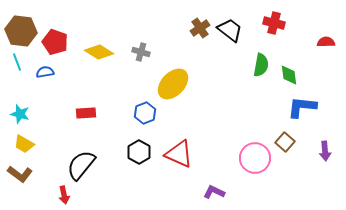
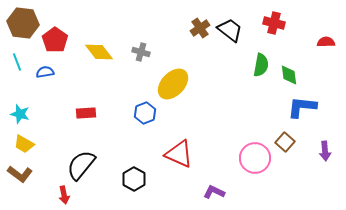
brown hexagon: moved 2 px right, 8 px up
red pentagon: moved 2 px up; rotated 15 degrees clockwise
yellow diamond: rotated 20 degrees clockwise
black hexagon: moved 5 px left, 27 px down
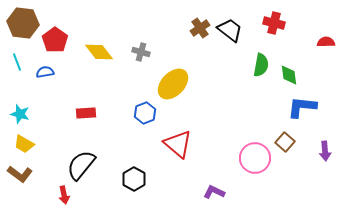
red triangle: moved 1 px left, 10 px up; rotated 16 degrees clockwise
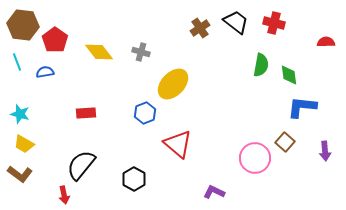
brown hexagon: moved 2 px down
black trapezoid: moved 6 px right, 8 px up
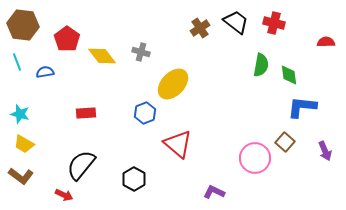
red pentagon: moved 12 px right, 1 px up
yellow diamond: moved 3 px right, 4 px down
purple arrow: rotated 18 degrees counterclockwise
brown L-shape: moved 1 px right, 2 px down
red arrow: rotated 54 degrees counterclockwise
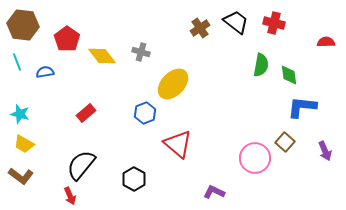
red rectangle: rotated 36 degrees counterclockwise
red arrow: moved 6 px right, 1 px down; rotated 42 degrees clockwise
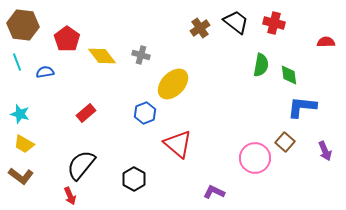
gray cross: moved 3 px down
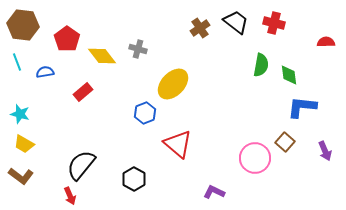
gray cross: moved 3 px left, 6 px up
red rectangle: moved 3 px left, 21 px up
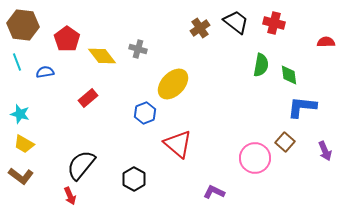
red rectangle: moved 5 px right, 6 px down
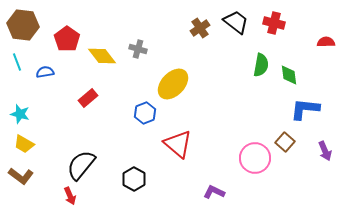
blue L-shape: moved 3 px right, 2 px down
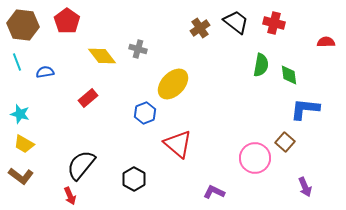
red pentagon: moved 18 px up
purple arrow: moved 20 px left, 36 px down
